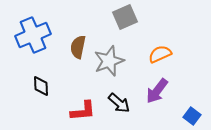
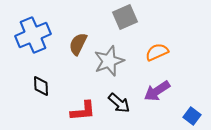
brown semicircle: moved 3 px up; rotated 15 degrees clockwise
orange semicircle: moved 3 px left, 2 px up
purple arrow: rotated 20 degrees clockwise
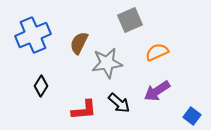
gray square: moved 5 px right, 3 px down
brown semicircle: moved 1 px right, 1 px up
gray star: moved 2 px left, 2 px down; rotated 12 degrees clockwise
black diamond: rotated 35 degrees clockwise
red L-shape: moved 1 px right, 1 px up
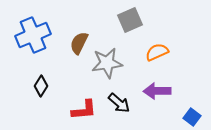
purple arrow: rotated 32 degrees clockwise
blue square: moved 1 px down
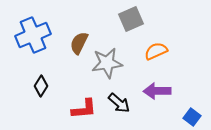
gray square: moved 1 px right, 1 px up
orange semicircle: moved 1 px left, 1 px up
red L-shape: moved 1 px up
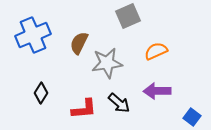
gray square: moved 3 px left, 3 px up
black diamond: moved 7 px down
